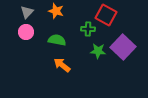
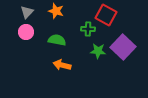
orange arrow: rotated 24 degrees counterclockwise
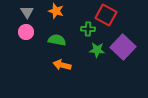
gray triangle: rotated 16 degrees counterclockwise
green star: moved 1 px left, 1 px up
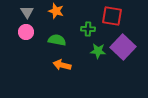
red square: moved 6 px right, 1 px down; rotated 20 degrees counterclockwise
green star: moved 1 px right, 1 px down
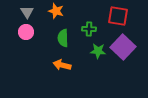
red square: moved 6 px right
green cross: moved 1 px right
green semicircle: moved 6 px right, 2 px up; rotated 102 degrees counterclockwise
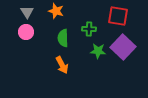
orange arrow: rotated 132 degrees counterclockwise
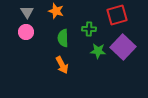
red square: moved 1 px left, 1 px up; rotated 25 degrees counterclockwise
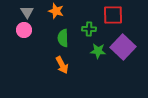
red square: moved 4 px left; rotated 15 degrees clockwise
pink circle: moved 2 px left, 2 px up
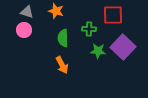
gray triangle: rotated 40 degrees counterclockwise
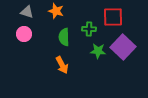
red square: moved 2 px down
pink circle: moved 4 px down
green semicircle: moved 1 px right, 1 px up
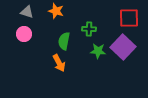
red square: moved 16 px right, 1 px down
green semicircle: moved 4 px down; rotated 12 degrees clockwise
orange arrow: moved 3 px left, 2 px up
